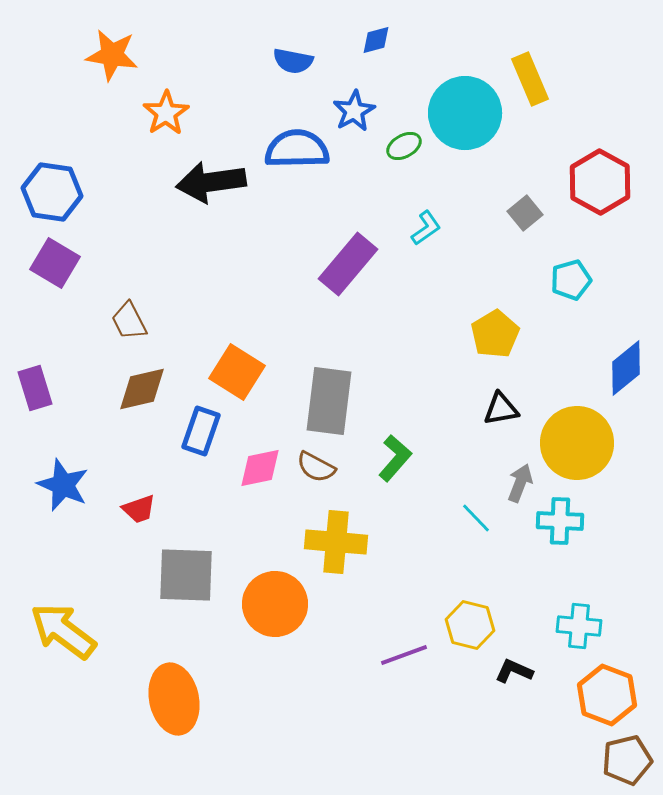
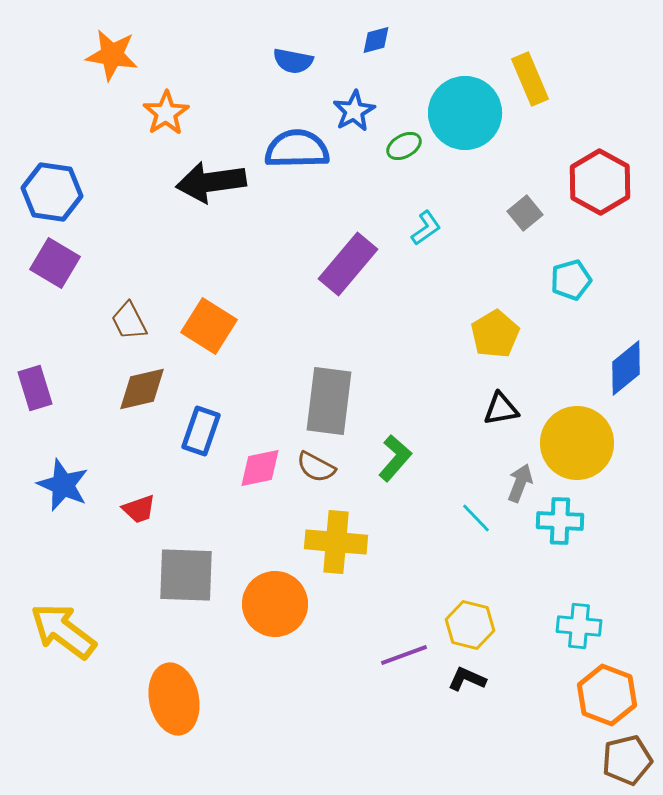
orange square at (237, 372): moved 28 px left, 46 px up
black L-shape at (514, 671): moved 47 px left, 8 px down
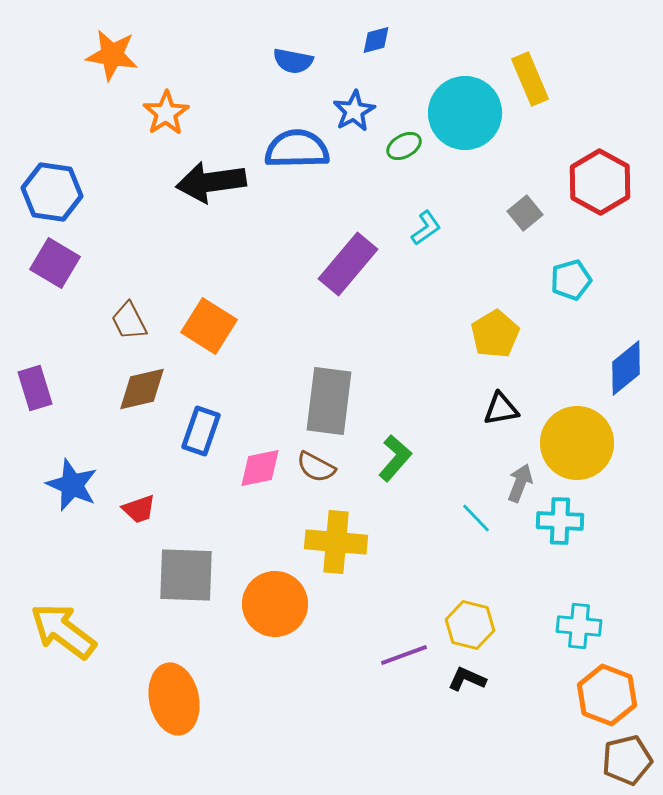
blue star at (63, 485): moved 9 px right
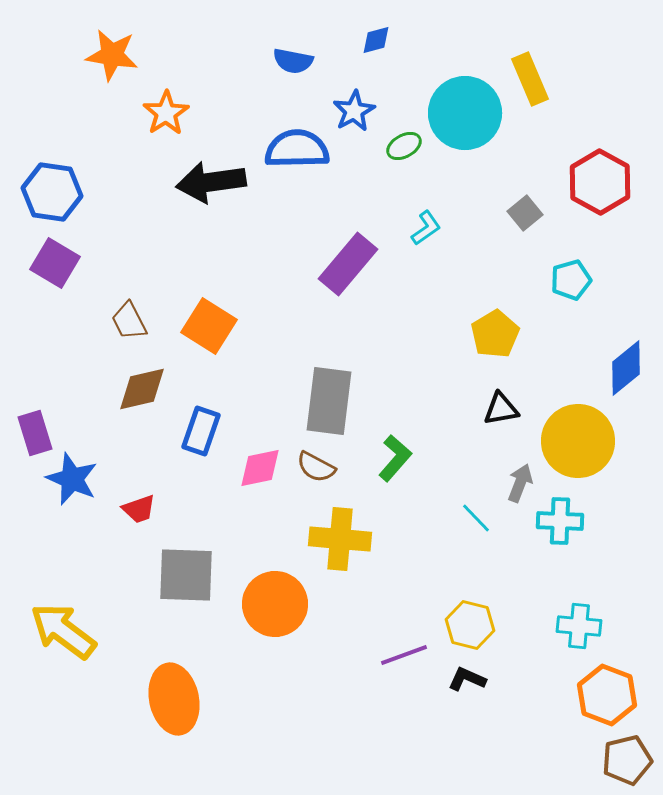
purple rectangle at (35, 388): moved 45 px down
yellow circle at (577, 443): moved 1 px right, 2 px up
blue star at (72, 485): moved 6 px up
yellow cross at (336, 542): moved 4 px right, 3 px up
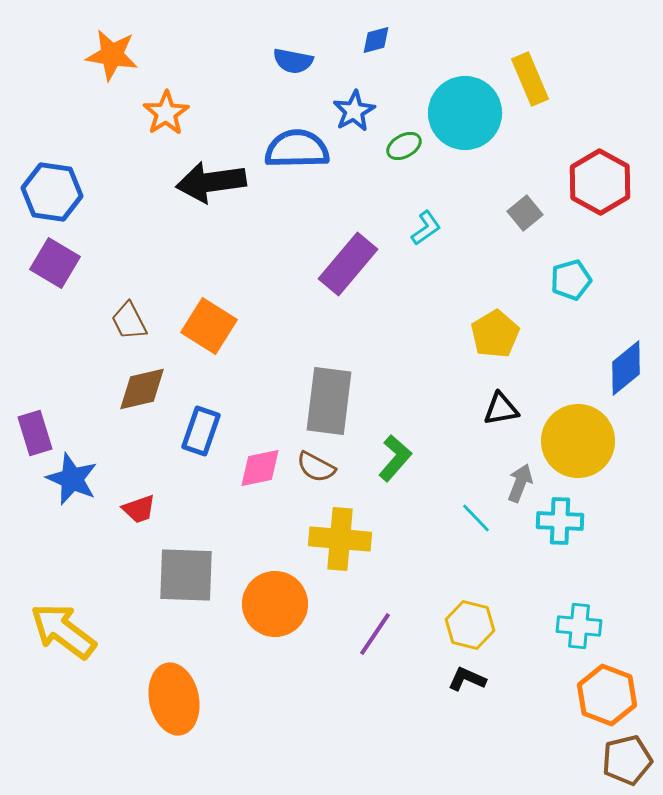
purple line at (404, 655): moved 29 px left, 21 px up; rotated 36 degrees counterclockwise
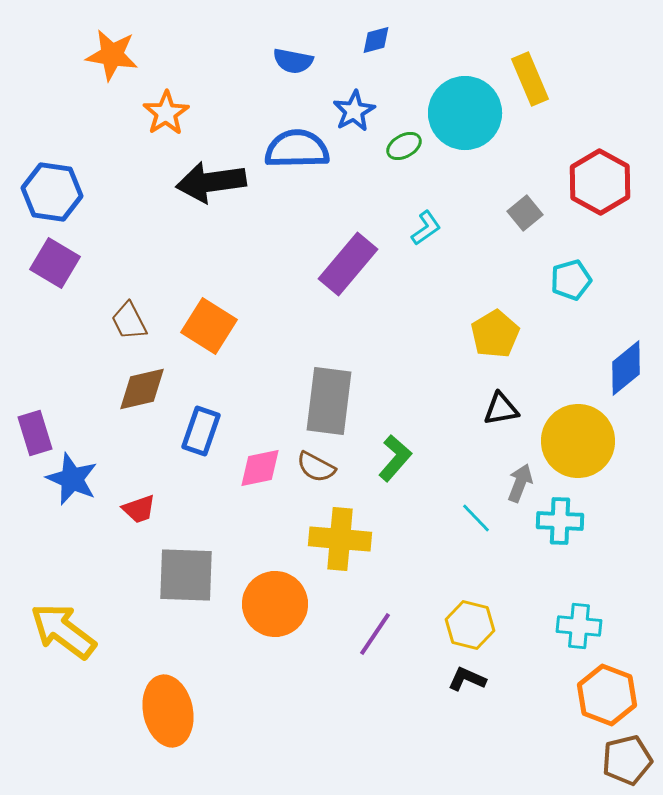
orange ellipse at (174, 699): moved 6 px left, 12 px down
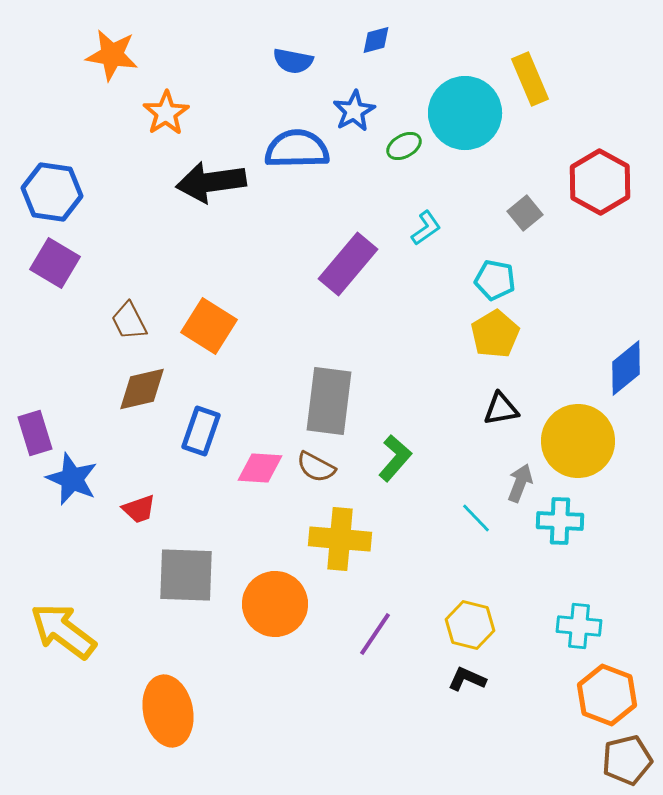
cyan pentagon at (571, 280): moved 76 px left; rotated 27 degrees clockwise
pink diamond at (260, 468): rotated 15 degrees clockwise
